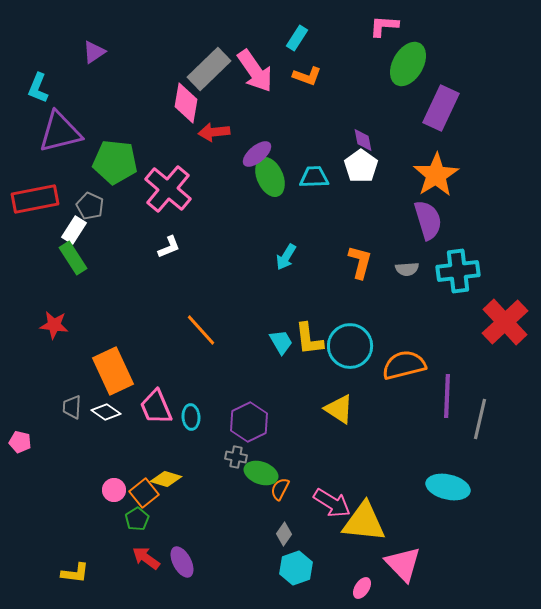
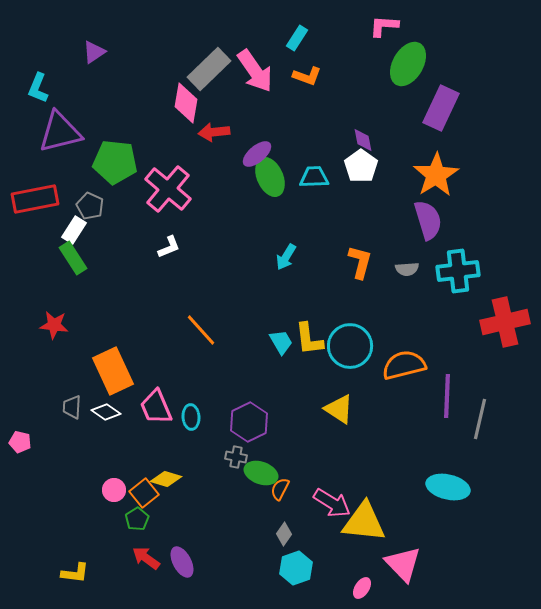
red cross at (505, 322): rotated 30 degrees clockwise
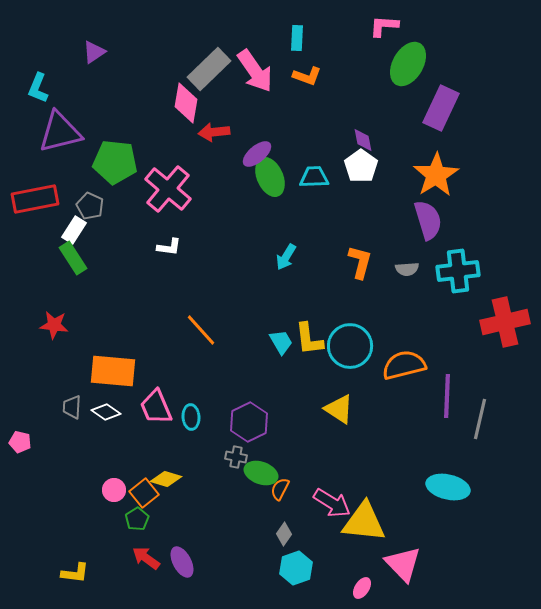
cyan rectangle at (297, 38): rotated 30 degrees counterclockwise
white L-shape at (169, 247): rotated 30 degrees clockwise
orange rectangle at (113, 371): rotated 60 degrees counterclockwise
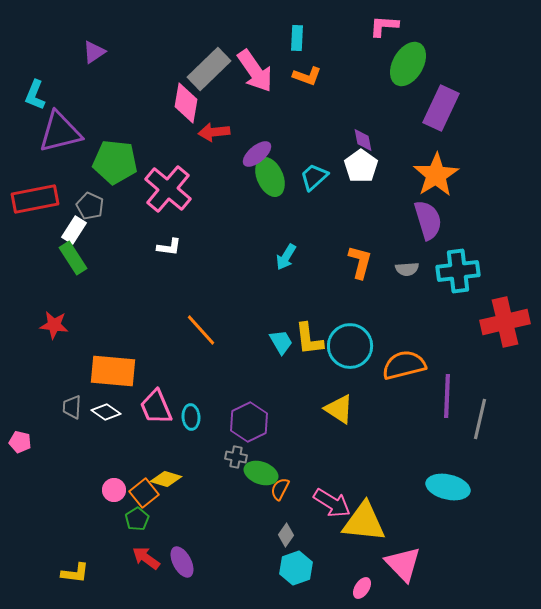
cyan L-shape at (38, 88): moved 3 px left, 7 px down
cyan trapezoid at (314, 177): rotated 40 degrees counterclockwise
gray diamond at (284, 534): moved 2 px right, 1 px down
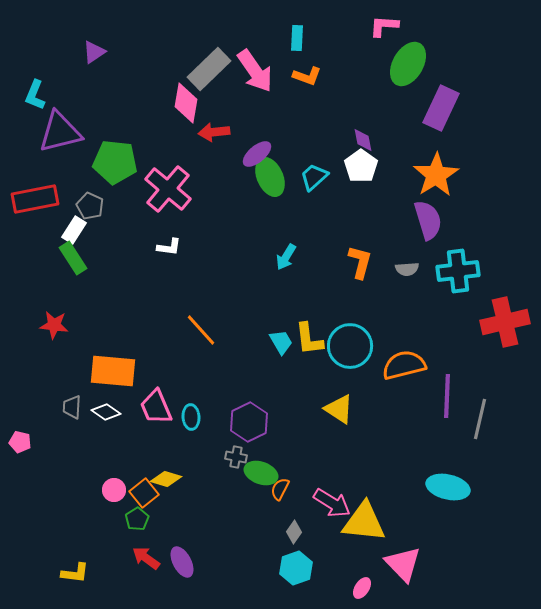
gray diamond at (286, 535): moved 8 px right, 3 px up
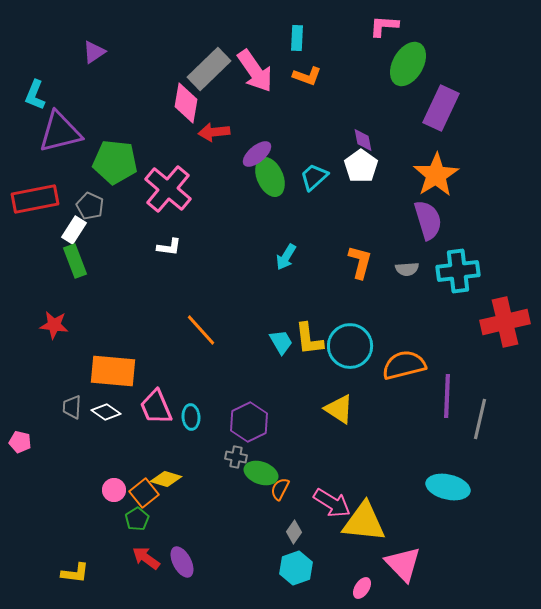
green rectangle at (73, 258): moved 2 px right, 3 px down; rotated 12 degrees clockwise
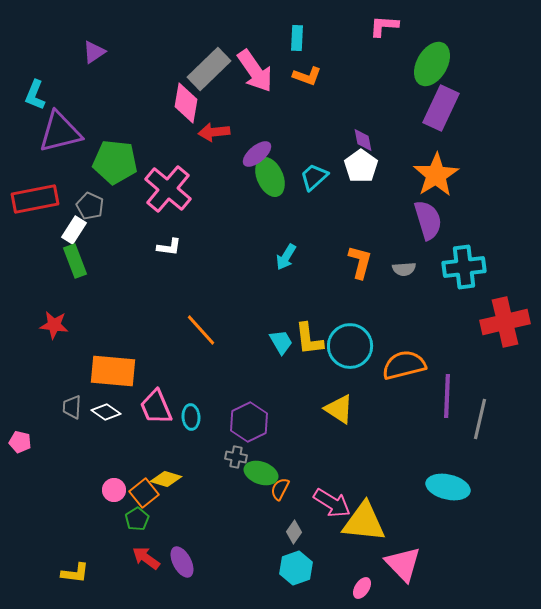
green ellipse at (408, 64): moved 24 px right
gray semicircle at (407, 269): moved 3 px left
cyan cross at (458, 271): moved 6 px right, 4 px up
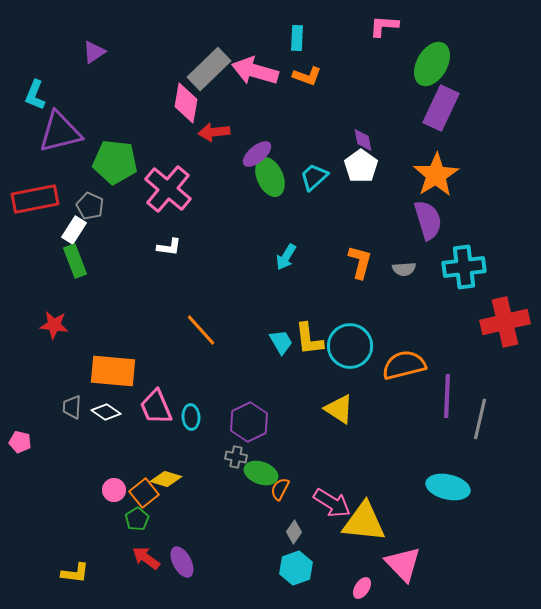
pink arrow at (255, 71): rotated 141 degrees clockwise
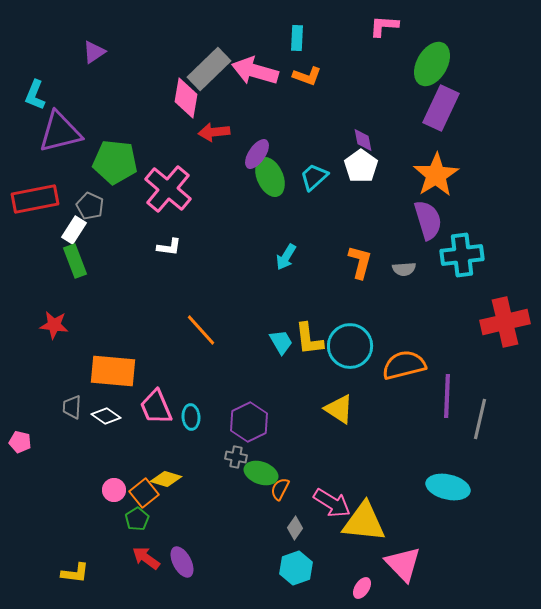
pink diamond at (186, 103): moved 5 px up
purple ellipse at (257, 154): rotated 16 degrees counterclockwise
cyan cross at (464, 267): moved 2 px left, 12 px up
white diamond at (106, 412): moved 4 px down
gray diamond at (294, 532): moved 1 px right, 4 px up
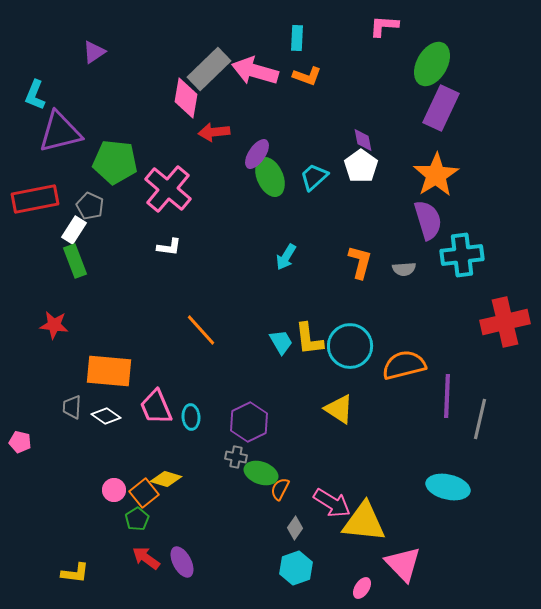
orange rectangle at (113, 371): moved 4 px left
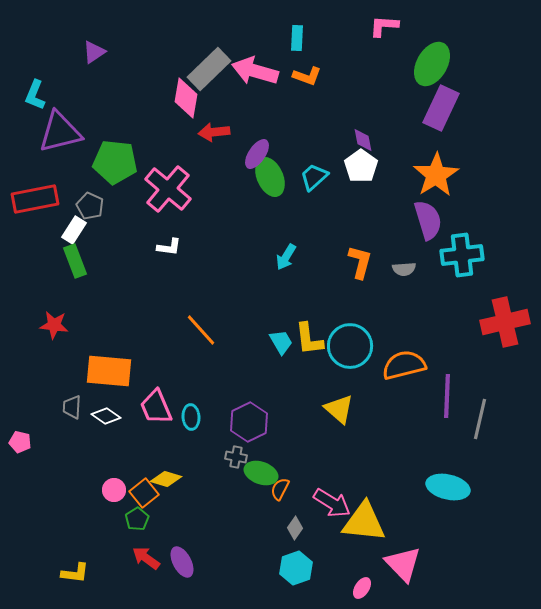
yellow triangle at (339, 409): rotated 8 degrees clockwise
